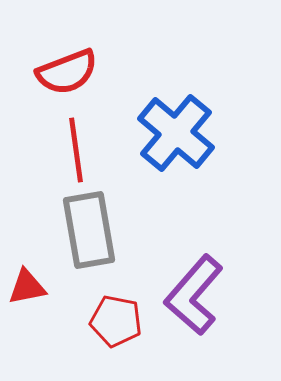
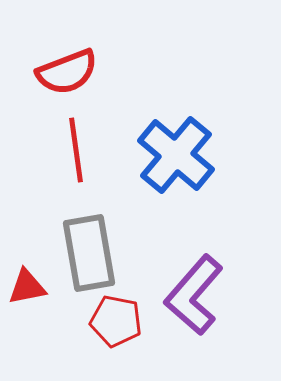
blue cross: moved 22 px down
gray rectangle: moved 23 px down
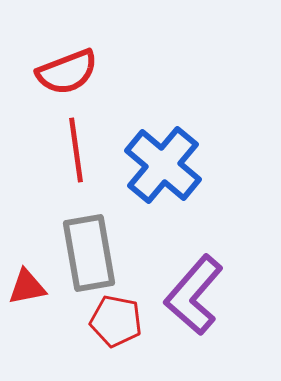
blue cross: moved 13 px left, 10 px down
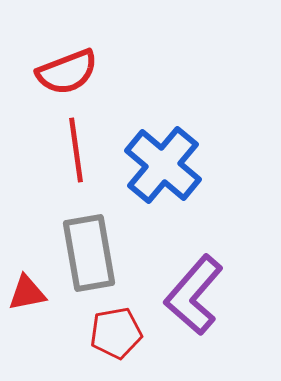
red triangle: moved 6 px down
red pentagon: moved 12 px down; rotated 21 degrees counterclockwise
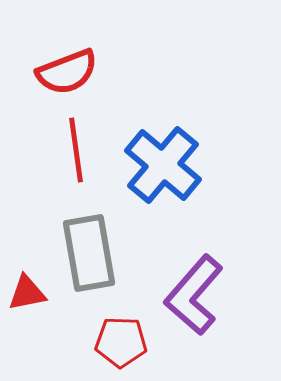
red pentagon: moved 5 px right, 9 px down; rotated 12 degrees clockwise
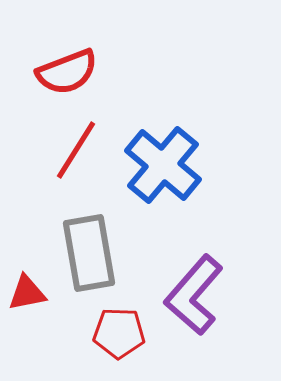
red line: rotated 40 degrees clockwise
red pentagon: moved 2 px left, 9 px up
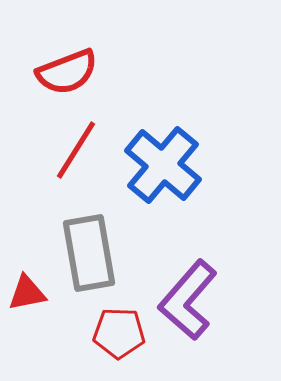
purple L-shape: moved 6 px left, 5 px down
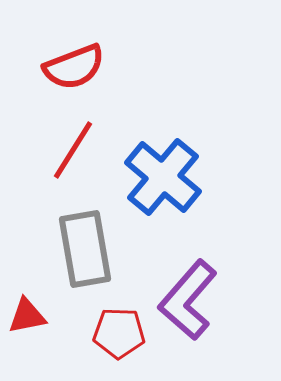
red semicircle: moved 7 px right, 5 px up
red line: moved 3 px left
blue cross: moved 12 px down
gray rectangle: moved 4 px left, 4 px up
red triangle: moved 23 px down
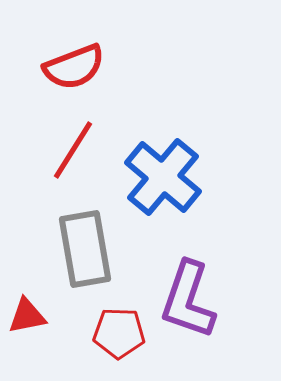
purple L-shape: rotated 22 degrees counterclockwise
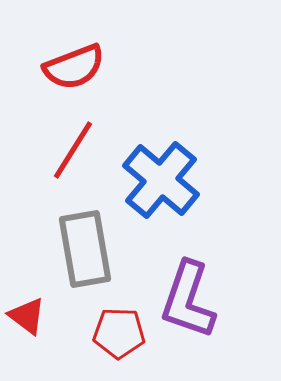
blue cross: moved 2 px left, 3 px down
red triangle: rotated 48 degrees clockwise
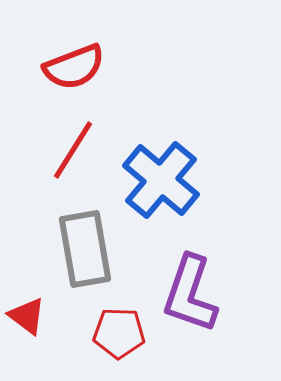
purple L-shape: moved 2 px right, 6 px up
